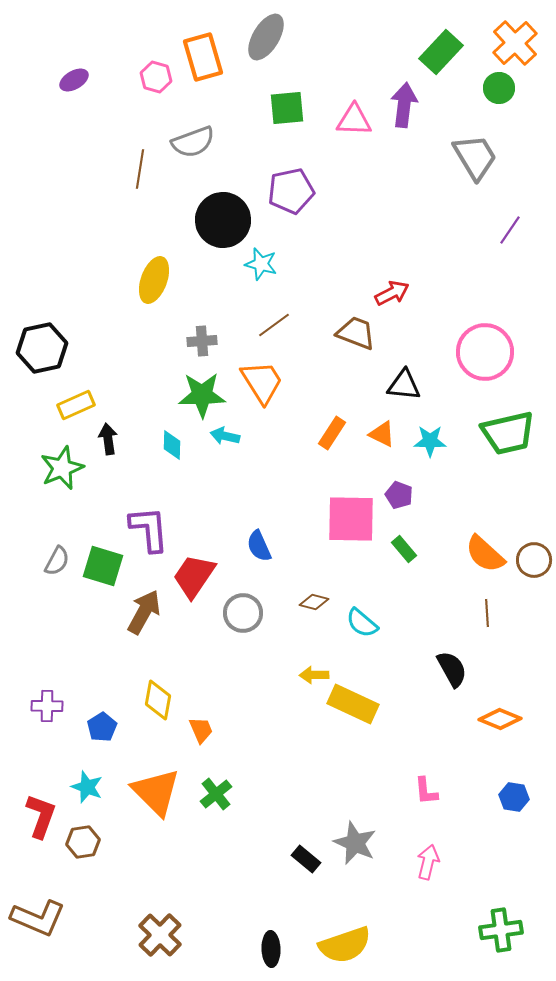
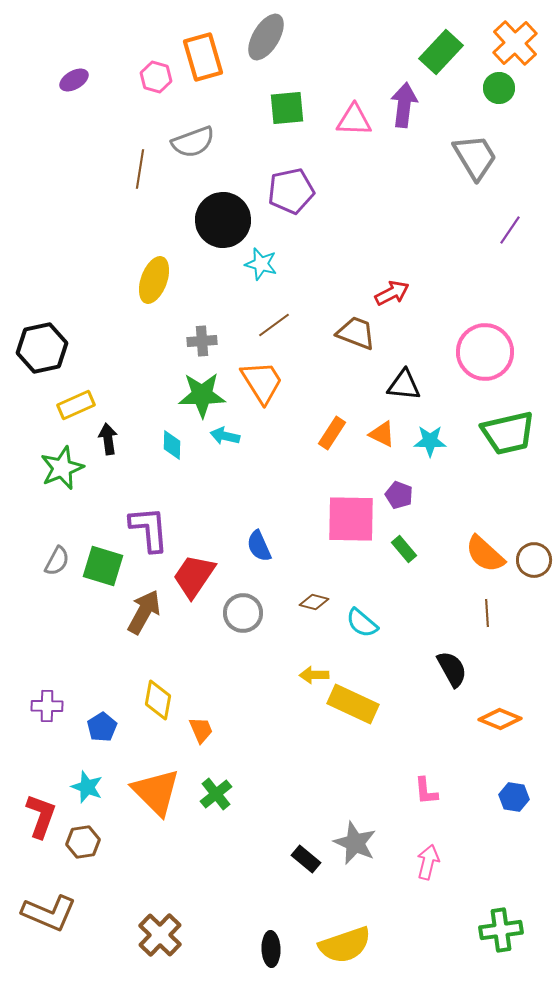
brown L-shape at (38, 918): moved 11 px right, 5 px up
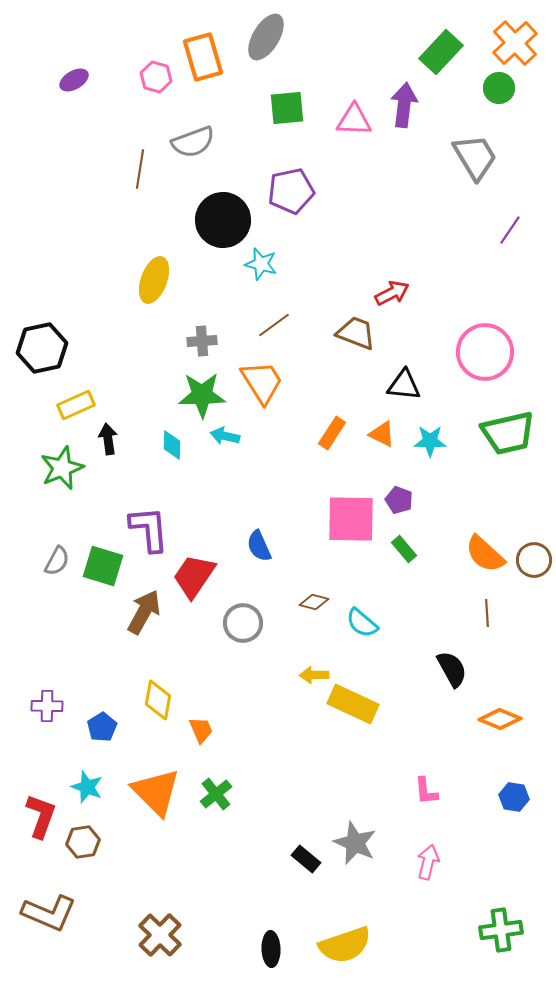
purple pentagon at (399, 495): moved 5 px down
gray circle at (243, 613): moved 10 px down
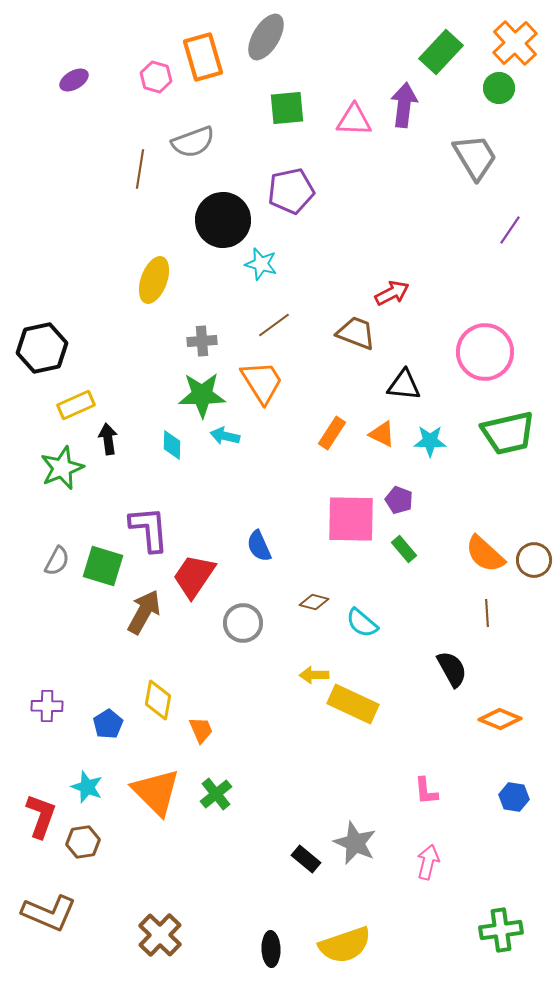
blue pentagon at (102, 727): moved 6 px right, 3 px up
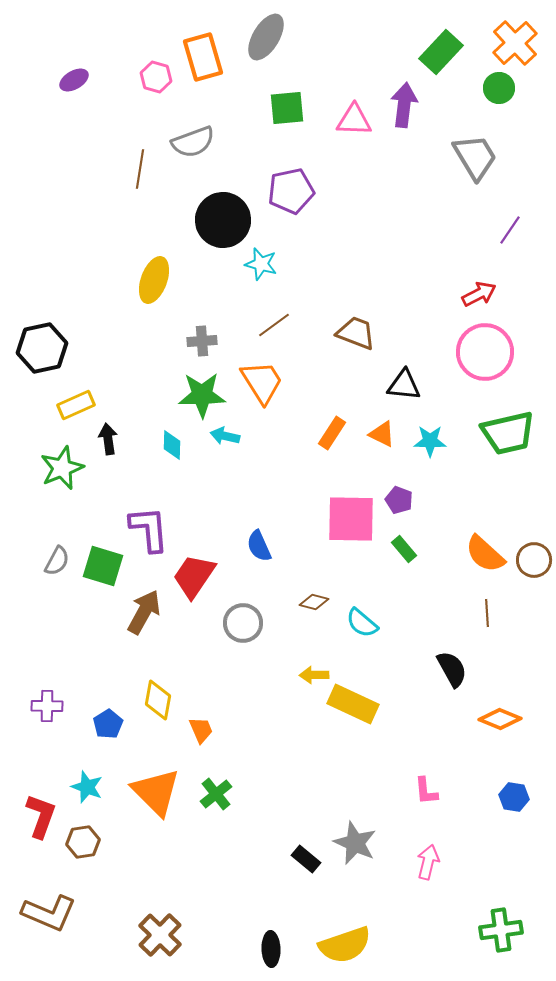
red arrow at (392, 293): moved 87 px right, 1 px down
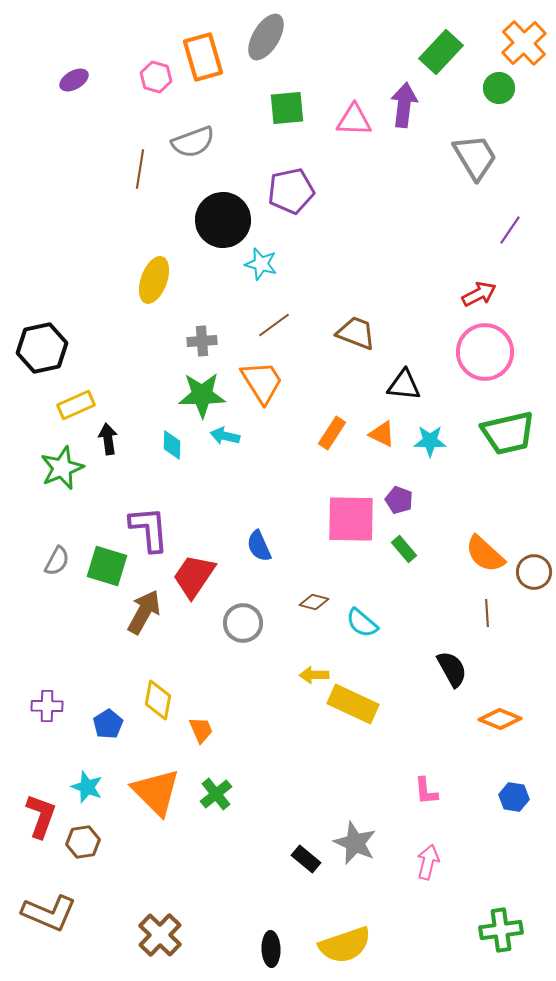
orange cross at (515, 43): moved 9 px right
brown circle at (534, 560): moved 12 px down
green square at (103, 566): moved 4 px right
